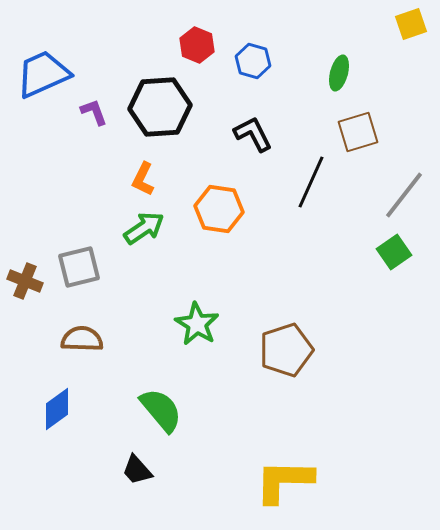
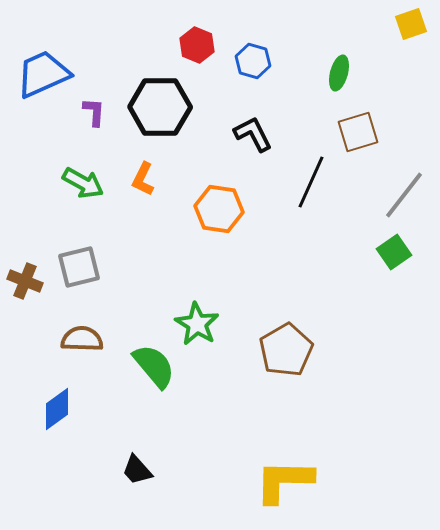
black hexagon: rotated 4 degrees clockwise
purple L-shape: rotated 24 degrees clockwise
green arrow: moved 61 px left, 45 px up; rotated 63 degrees clockwise
brown pentagon: rotated 12 degrees counterclockwise
green semicircle: moved 7 px left, 44 px up
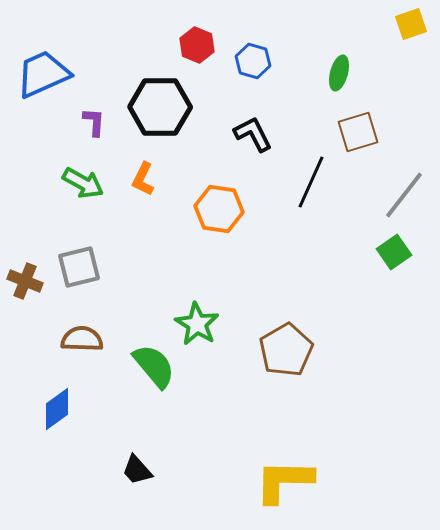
purple L-shape: moved 10 px down
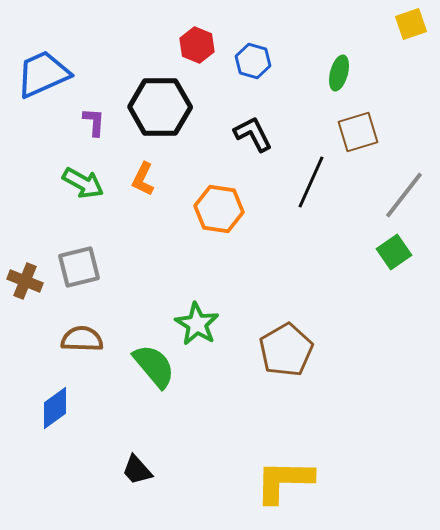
blue diamond: moved 2 px left, 1 px up
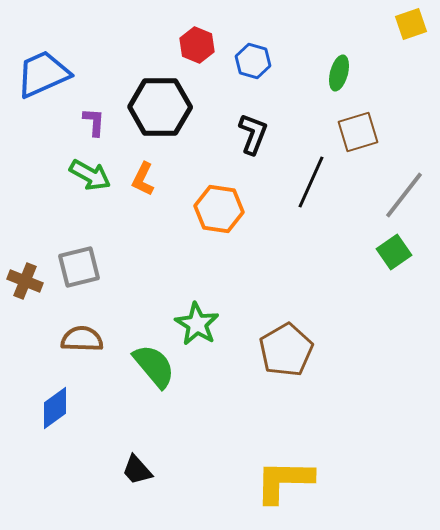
black L-shape: rotated 48 degrees clockwise
green arrow: moved 7 px right, 8 px up
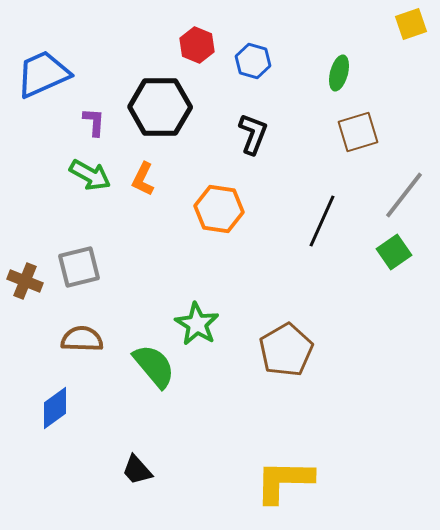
black line: moved 11 px right, 39 px down
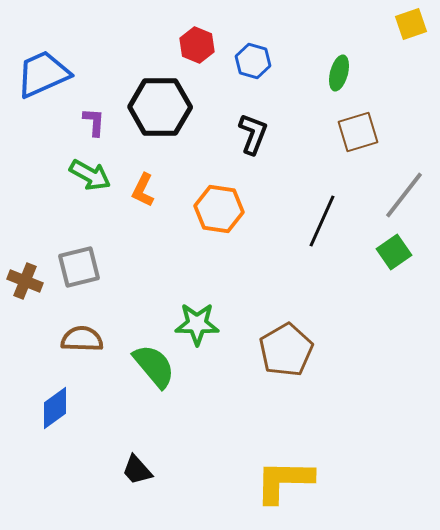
orange L-shape: moved 11 px down
green star: rotated 30 degrees counterclockwise
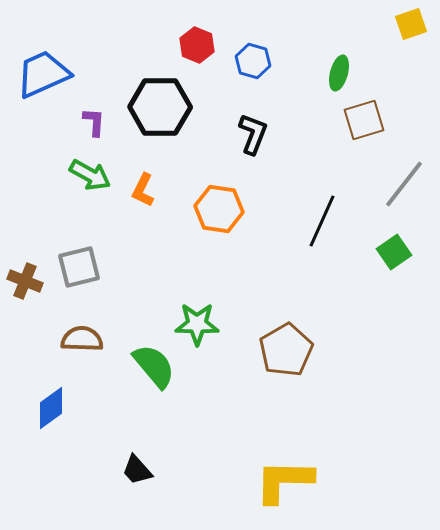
brown square: moved 6 px right, 12 px up
gray line: moved 11 px up
blue diamond: moved 4 px left
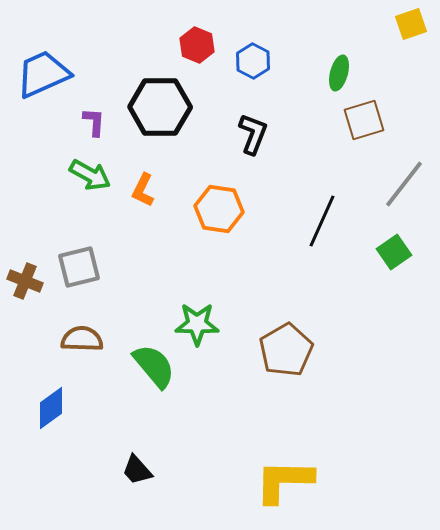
blue hexagon: rotated 12 degrees clockwise
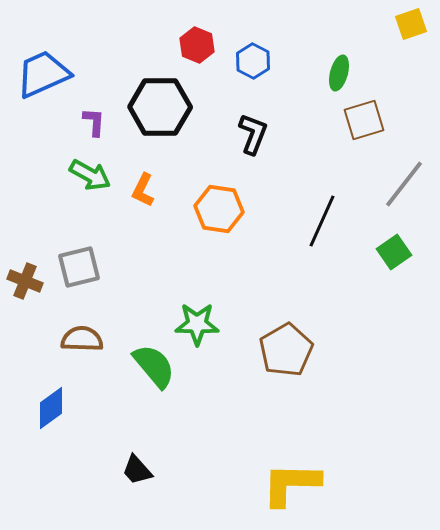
yellow L-shape: moved 7 px right, 3 px down
